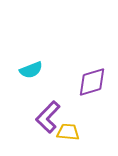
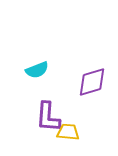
cyan semicircle: moved 6 px right
purple L-shape: rotated 40 degrees counterclockwise
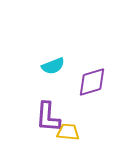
cyan semicircle: moved 16 px right, 4 px up
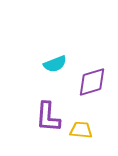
cyan semicircle: moved 2 px right, 2 px up
yellow trapezoid: moved 13 px right, 2 px up
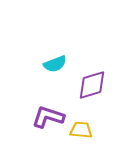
purple diamond: moved 3 px down
purple L-shape: rotated 104 degrees clockwise
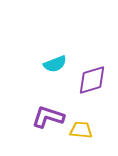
purple diamond: moved 5 px up
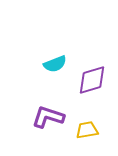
yellow trapezoid: moved 6 px right; rotated 15 degrees counterclockwise
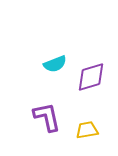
purple diamond: moved 1 px left, 3 px up
purple L-shape: moved 1 px left; rotated 60 degrees clockwise
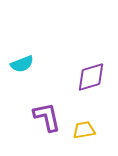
cyan semicircle: moved 33 px left
yellow trapezoid: moved 3 px left
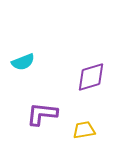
cyan semicircle: moved 1 px right, 2 px up
purple L-shape: moved 5 px left, 3 px up; rotated 72 degrees counterclockwise
